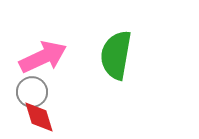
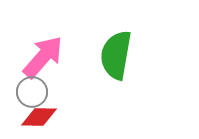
pink arrow: rotated 24 degrees counterclockwise
red diamond: rotated 72 degrees counterclockwise
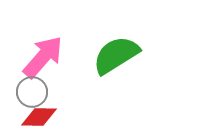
green semicircle: rotated 48 degrees clockwise
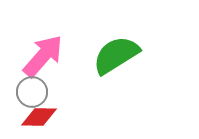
pink arrow: moved 1 px up
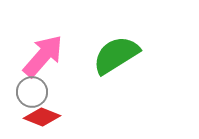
red diamond: moved 3 px right; rotated 21 degrees clockwise
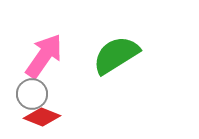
pink arrow: moved 1 px right; rotated 6 degrees counterclockwise
gray circle: moved 2 px down
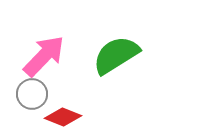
pink arrow: rotated 9 degrees clockwise
red diamond: moved 21 px right
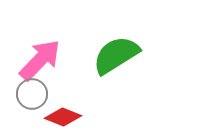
pink arrow: moved 4 px left, 4 px down
